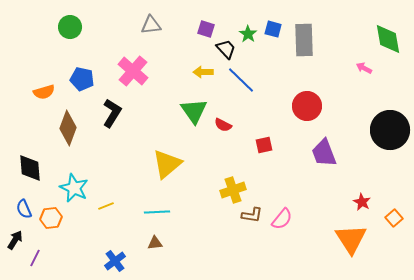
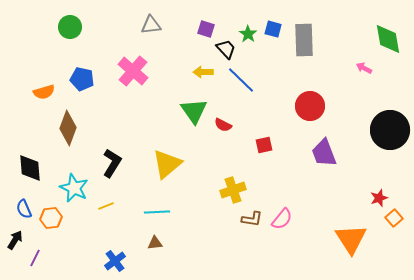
red circle: moved 3 px right
black L-shape: moved 50 px down
red star: moved 17 px right, 4 px up; rotated 24 degrees clockwise
brown L-shape: moved 4 px down
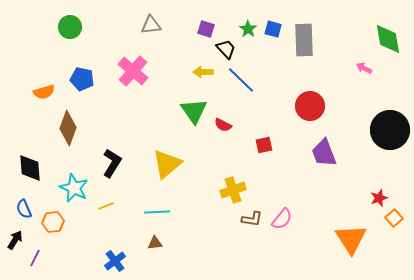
green star: moved 5 px up
orange hexagon: moved 2 px right, 4 px down
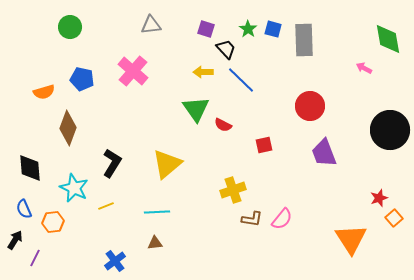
green triangle: moved 2 px right, 2 px up
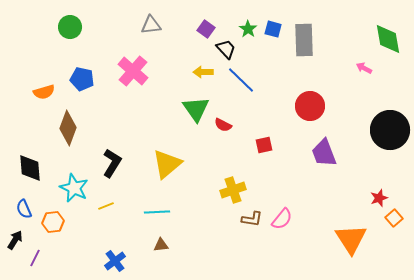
purple square: rotated 18 degrees clockwise
brown triangle: moved 6 px right, 2 px down
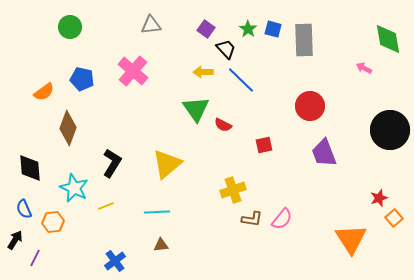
orange semicircle: rotated 20 degrees counterclockwise
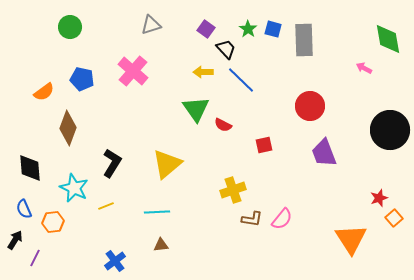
gray triangle: rotated 10 degrees counterclockwise
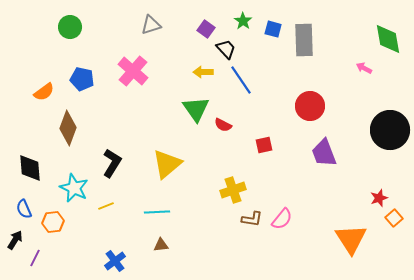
green star: moved 5 px left, 8 px up
blue line: rotated 12 degrees clockwise
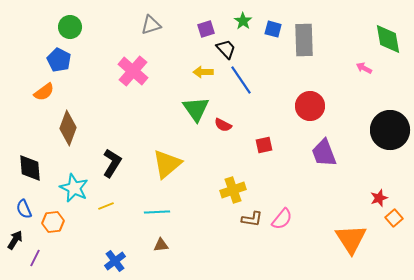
purple square: rotated 36 degrees clockwise
blue pentagon: moved 23 px left, 19 px up; rotated 15 degrees clockwise
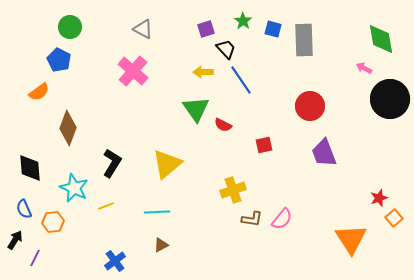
gray triangle: moved 8 px left, 4 px down; rotated 45 degrees clockwise
green diamond: moved 7 px left
orange semicircle: moved 5 px left
black circle: moved 31 px up
brown triangle: rotated 21 degrees counterclockwise
